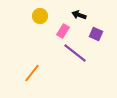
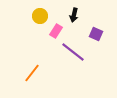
black arrow: moved 5 px left; rotated 96 degrees counterclockwise
pink rectangle: moved 7 px left
purple line: moved 2 px left, 1 px up
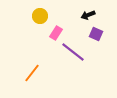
black arrow: moved 14 px right; rotated 56 degrees clockwise
pink rectangle: moved 2 px down
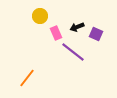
black arrow: moved 11 px left, 12 px down
pink rectangle: rotated 56 degrees counterclockwise
orange line: moved 5 px left, 5 px down
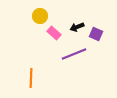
pink rectangle: moved 2 px left; rotated 24 degrees counterclockwise
purple line: moved 1 px right, 2 px down; rotated 60 degrees counterclockwise
orange line: moved 4 px right; rotated 36 degrees counterclockwise
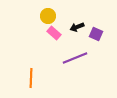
yellow circle: moved 8 px right
purple line: moved 1 px right, 4 px down
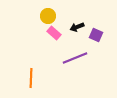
purple square: moved 1 px down
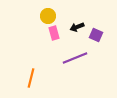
pink rectangle: rotated 32 degrees clockwise
orange line: rotated 12 degrees clockwise
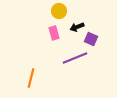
yellow circle: moved 11 px right, 5 px up
purple square: moved 5 px left, 4 px down
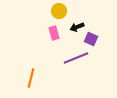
purple line: moved 1 px right
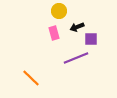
purple square: rotated 24 degrees counterclockwise
orange line: rotated 60 degrees counterclockwise
